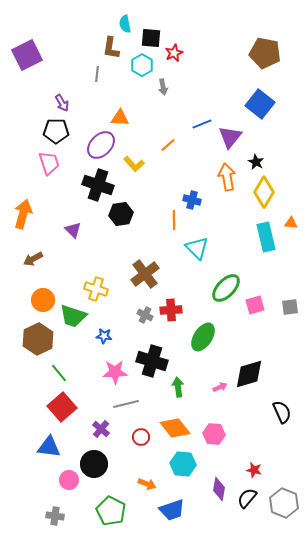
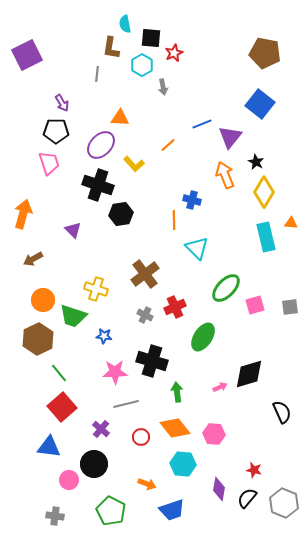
orange arrow at (227, 177): moved 2 px left, 2 px up; rotated 12 degrees counterclockwise
red cross at (171, 310): moved 4 px right, 3 px up; rotated 20 degrees counterclockwise
green arrow at (178, 387): moved 1 px left, 5 px down
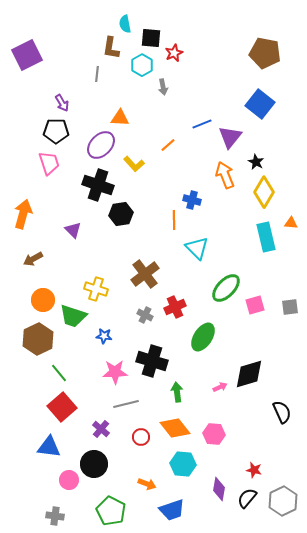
gray hexagon at (284, 503): moved 1 px left, 2 px up; rotated 12 degrees clockwise
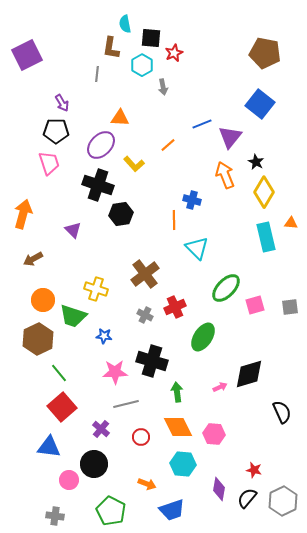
orange diamond at (175, 428): moved 3 px right, 1 px up; rotated 12 degrees clockwise
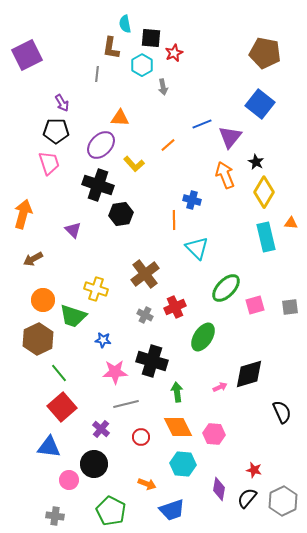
blue star at (104, 336): moved 1 px left, 4 px down
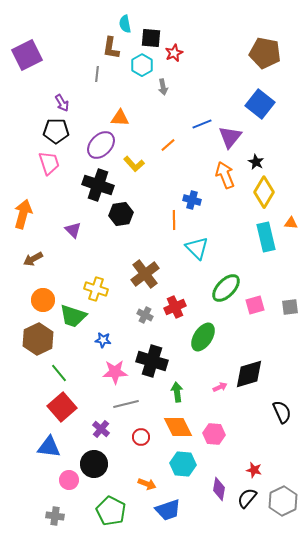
blue trapezoid at (172, 510): moved 4 px left
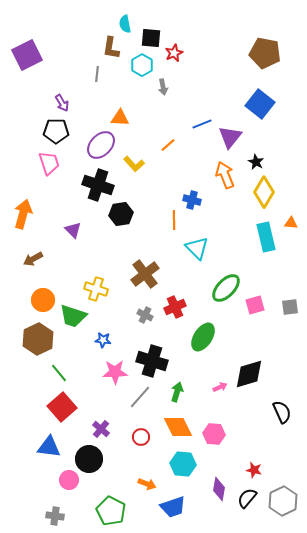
green arrow at (177, 392): rotated 24 degrees clockwise
gray line at (126, 404): moved 14 px right, 7 px up; rotated 35 degrees counterclockwise
black circle at (94, 464): moved 5 px left, 5 px up
blue trapezoid at (168, 510): moved 5 px right, 3 px up
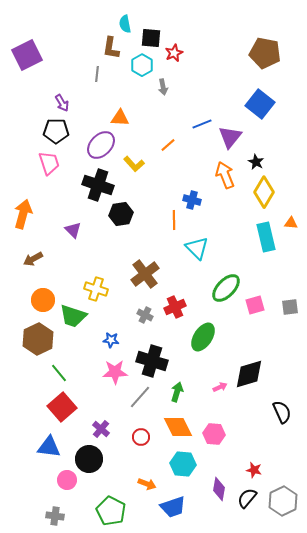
blue star at (103, 340): moved 8 px right
pink circle at (69, 480): moved 2 px left
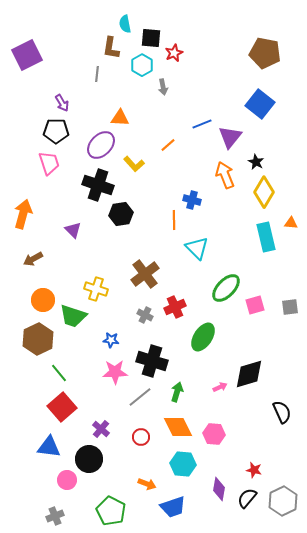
gray line at (140, 397): rotated 10 degrees clockwise
gray cross at (55, 516): rotated 30 degrees counterclockwise
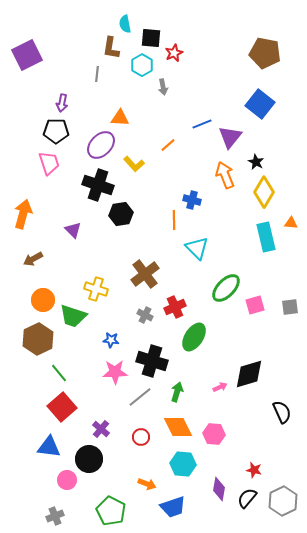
purple arrow at (62, 103): rotated 42 degrees clockwise
green ellipse at (203, 337): moved 9 px left
